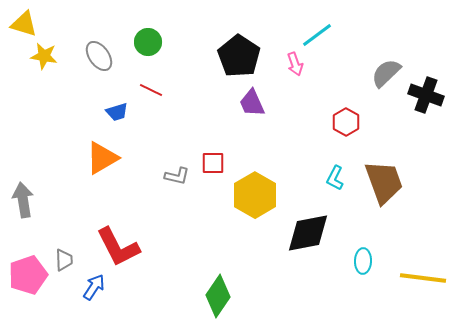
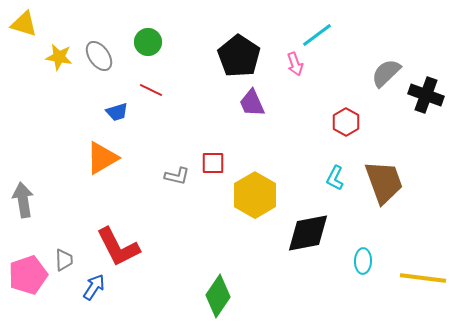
yellow star: moved 15 px right, 1 px down
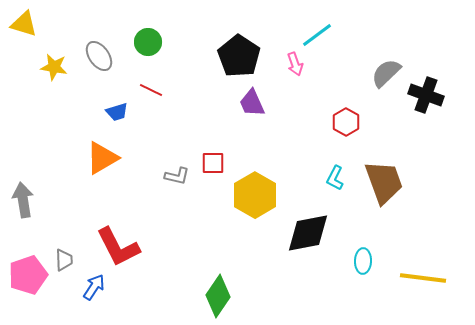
yellow star: moved 5 px left, 10 px down
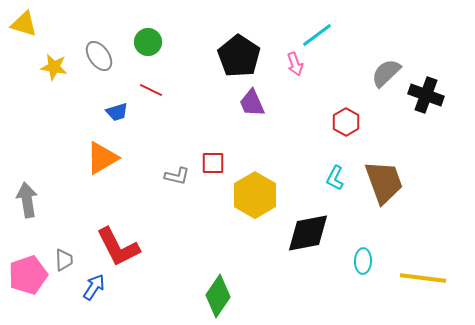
gray arrow: moved 4 px right
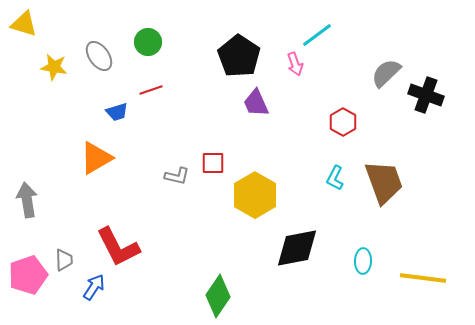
red line: rotated 45 degrees counterclockwise
purple trapezoid: moved 4 px right
red hexagon: moved 3 px left
orange triangle: moved 6 px left
black diamond: moved 11 px left, 15 px down
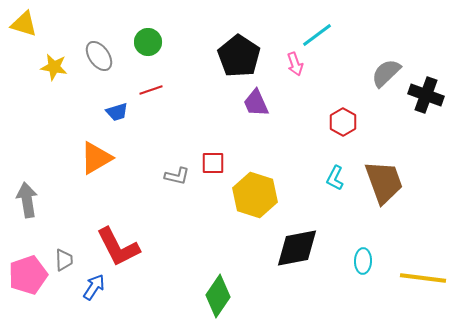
yellow hexagon: rotated 12 degrees counterclockwise
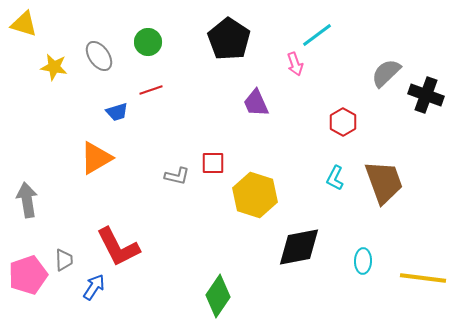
black pentagon: moved 10 px left, 17 px up
black diamond: moved 2 px right, 1 px up
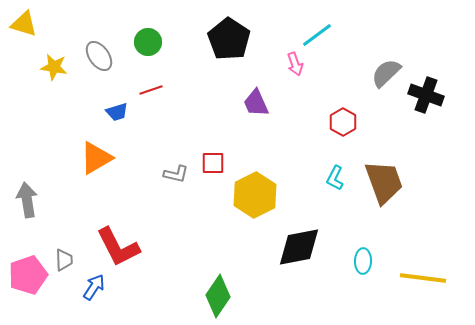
gray L-shape: moved 1 px left, 2 px up
yellow hexagon: rotated 15 degrees clockwise
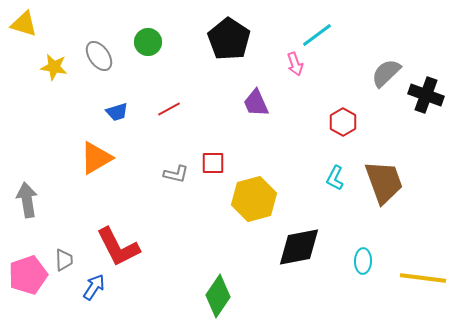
red line: moved 18 px right, 19 px down; rotated 10 degrees counterclockwise
yellow hexagon: moved 1 px left, 4 px down; rotated 12 degrees clockwise
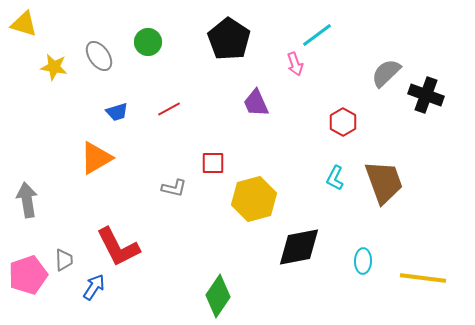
gray L-shape: moved 2 px left, 14 px down
